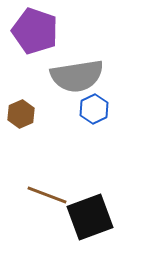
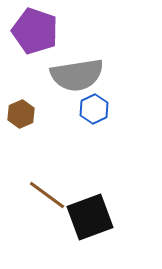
gray semicircle: moved 1 px up
brown line: rotated 15 degrees clockwise
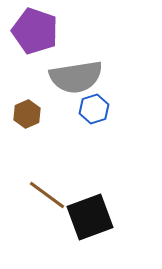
gray semicircle: moved 1 px left, 2 px down
blue hexagon: rotated 8 degrees clockwise
brown hexagon: moved 6 px right
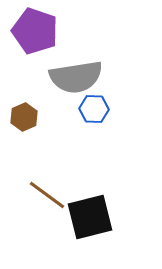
blue hexagon: rotated 20 degrees clockwise
brown hexagon: moved 3 px left, 3 px down
black square: rotated 6 degrees clockwise
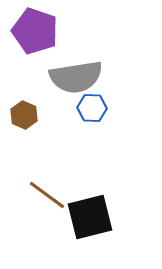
blue hexagon: moved 2 px left, 1 px up
brown hexagon: moved 2 px up; rotated 12 degrees counterclockwise
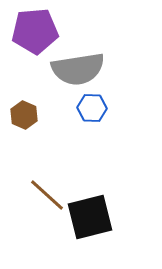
purple pentagon: rotated 24 degrees counterclockwise
gray semicircle: moved 2 px right, 8 px up
brown line: rotated 6 degrees clockwise
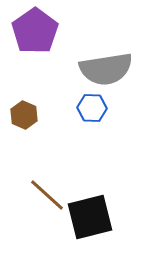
purple pentagon: rotated 30 degrees counterclockwise
gray semicircle: moved 28 px right
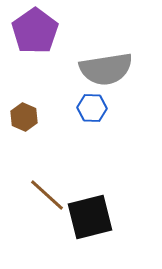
brown hexagon: moved 2 px down
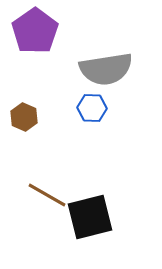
brown line: rotated 12 degrees counterclockwise
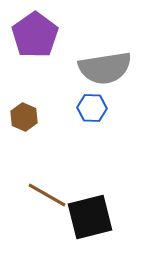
purple pentagon: moved 4 px down
gray semicircle: moved 1 px left, 1 px up
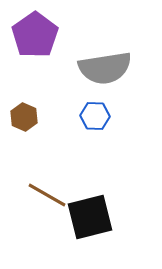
blue hexagon: moved 3 px right, 8 px down
